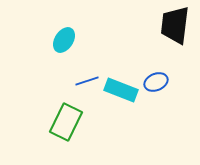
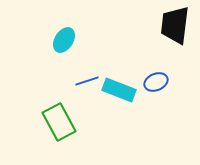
cyan rectangle: moved 2 px left
green rectangle: moved 7 px left; rotated 54 degrees counterclockwise
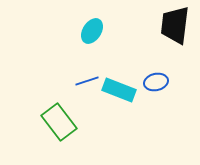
cyan ellipse: moved 28 px right, 9 px up
blue ellipse: rotated 10 degrees clockwise
green rectangle: rotated 9 degrees counterclockwise
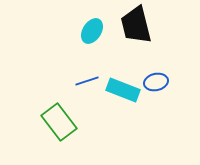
black trapezoid: moved 39 px left; rotated 21 degrees counterclockwise
cyan rectangle: moved 4 px right
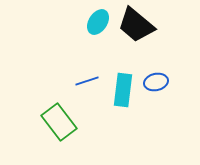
black trapezoid: rotated 36 degrees counterclockwise
cyan ellipse: moved 6 px right, 9 px up
cyan rectangle: rotated 76 degrees clockwise
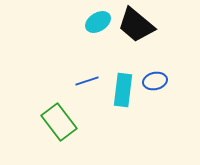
cyan ellipse: rotated 25 degrees clockwise
blue ellipse: moved 1 px left, 1 px up
